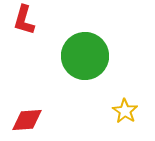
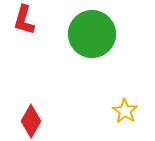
green circle: moved 7 px right, 22 px up
red diamond: moved 4 px right, 1 px down; rotated 56 degrees counterclockwise
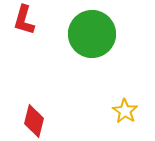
red diamond: moved 3 px right; rotated 16 degrees counterclockwise
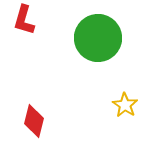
green circle: moved 6 px right, 4 px down
yellow star: moved 6 px up
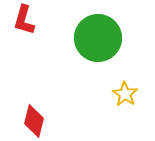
yellow star: moved 11 px up
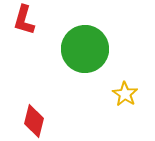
green circle: moved 13 px left, 11 px down
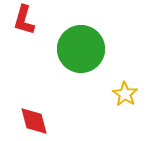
green circle: moved 4 px left
red diamond: rotated 28 degrees counterclockwise
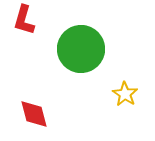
red diamond: moved 7 px up
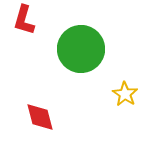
red diamond: moved 6 px right, 3 px down
